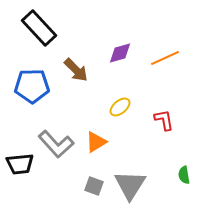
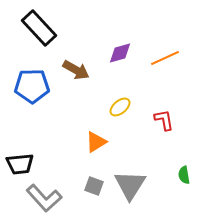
brown arrow: rotated 16 degrees counterclockwise
gray L-shape: moved 12 px left, 54 px down
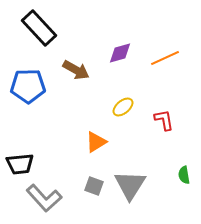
blue pentagon: moved 4 px left
yellow ellipse: moved 3 px right
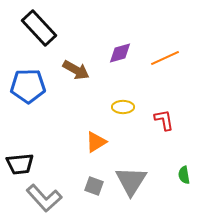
yellow ellipse: rotated 40 degrees clockwise
gray triangle: moved 1 px right, 4 px up
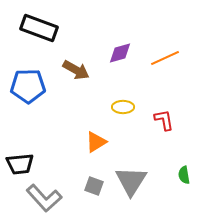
black rectangle: rotated 27 degrees counterclockwise
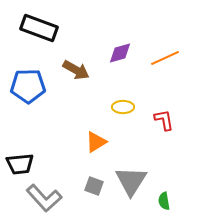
green semicircle: moved 20 px left, 26 px down
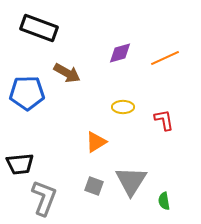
brown arrow: moved 9 px left, 3 px down
blue pentagon: moved 1 px left, 7 px down
gray L-shape: rotated 117 degrees counterclockwise
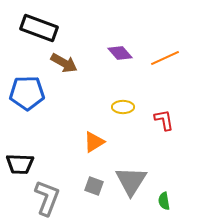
purple diamond: rotated 65 degrees clockwise
brown arrow: moved 3 px left, 10 px up
orange triangle: moved 2 px left
black trapezoid: rotated 8 degrees clockwise
gray L-shape: moved 3 px right
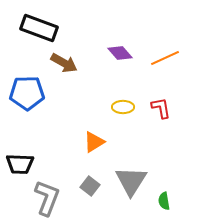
red L-shape: moved 3 px left, 12 px up
gray square: moved 4 px left; rotated 18 degrees clockwise
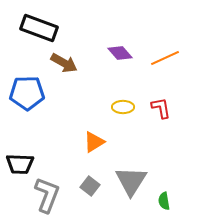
gray L-shape: moved 3 px up
